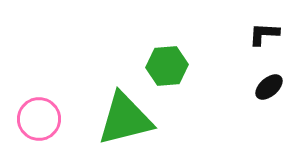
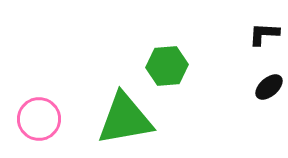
green triangle: rotated 4 degrees clockwise
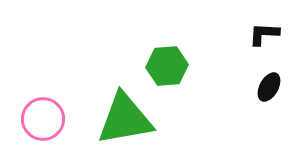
black ellipse: rotated 20 degrees counterclockwise
pink circle: moved 4 px right
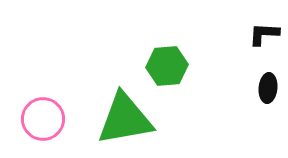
black ellipse: moved 1 px left, 1 px down; rotated 24 degrees counterclockwise
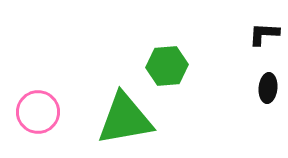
pink circle: moved 5 px left, 7 px up
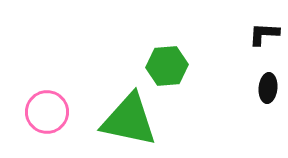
pink circle: moved 9 px right
green triangle: moved 4 px right, 1 px down; rotated 22 degrees clockwise
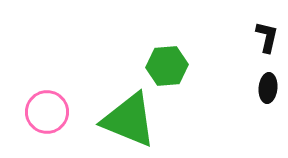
black L-shape: moved 3 px right, 3 px down; rotated 100 degrees clockwise
green triangle: rotated 10 degrees clockwise
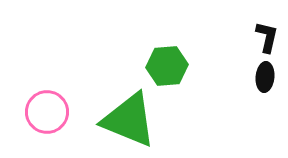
black ellipse: moved 3 px left, 11 px up
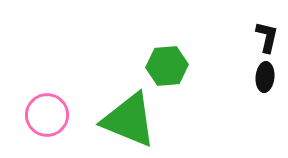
pink circle: moved 3 px down
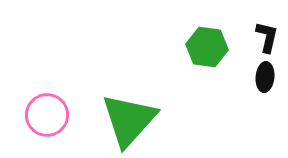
green hexagon: moved 40 px right, 19 px up; rotated 12 degrees clockwise
green triangle: rotated 50 degrees clockwise
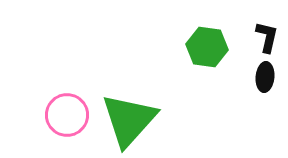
pink circle: moved 20 px right
